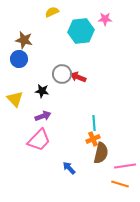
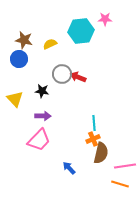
yellow semicircle: moved 2 px left, 32 px down
purple arrow: rotated 21 degrees clockwise
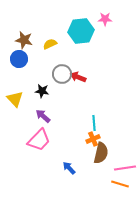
purple arrow: rotated 140 degrees counterclockwise
pink line: moved 2 px down
